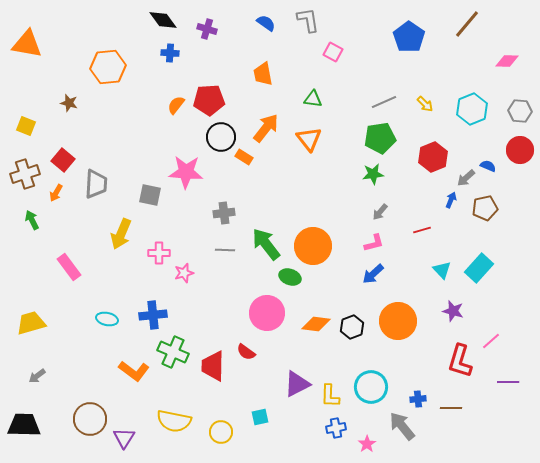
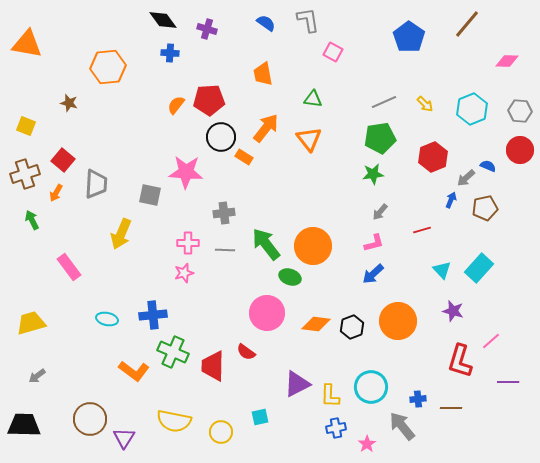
pink cross at (159, 253): moved 29 px right, 10 px up
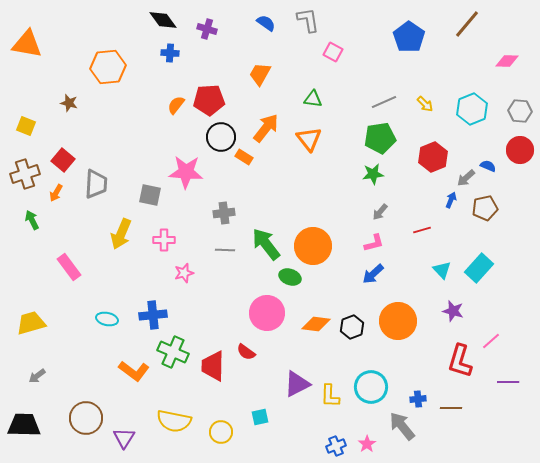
orange trapezoid at (263, 74): moved 3 px left; rotated 40 degrees clockwise
pink cross at (188, 243): moved 24 px left, 3 px up
brown circle at (90, 419): moved 4 px left, 1 px up
blue cross at (336, 428): moved 18 px down; rotated 12 degrees counterclockwise
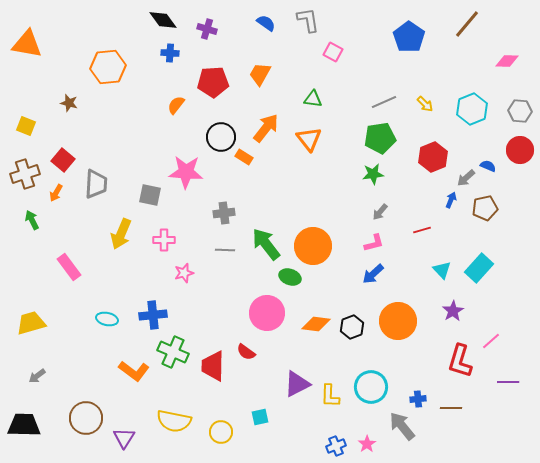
red pentagon at (209, 100): moved 4 px right, 18 px up
purple star at (453, 311): rotated 25 degrees clockwise
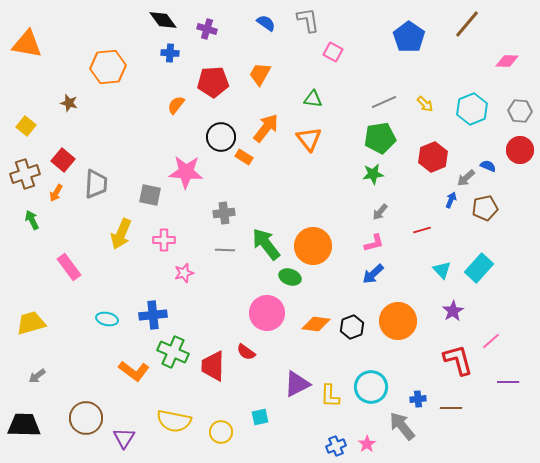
yellow square at (26, 126): rotated 18 degrees clockwise
red L-shape at (460, 361): moved 2 px left, 1 px up; rotated 148 degrees clockwise
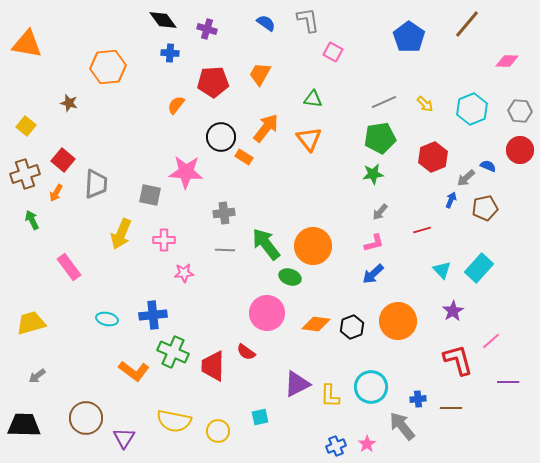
pink star at (184, 273): rotated 12 degrees clockwise
yellow circle at (221, 432): moved 3 px left, 1 px up
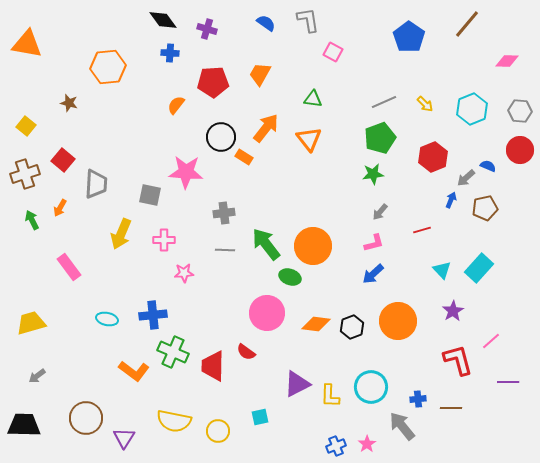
green pentagon at (380, 138): rotated 12 degrees counterclockwise
orange arrow at (56, 193): moved 4 px right, 15 px down
